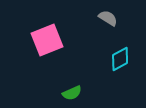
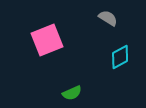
cyan diamond: moved 2 px up
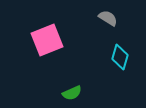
cyan diamond: rotated 45 degrees counterclockwise
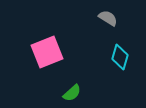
pink square: moved 12 px down
green semicircle: rotated 18 degrees counterclockwise
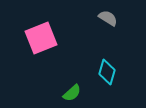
pink square: moved 6 px left, 14 px up
cyan diamond: moved 13 px left, 15 px down
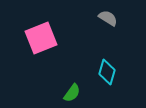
green semicircle: rotated 12 degrees counterclockwise
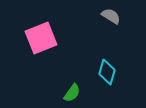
gray semicircle: moved 3 px right, 2 px up
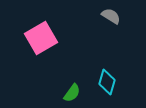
pink square: rotated 8 degrees counterclockwise
cyan diamond: moved 10 px down
